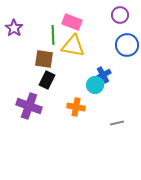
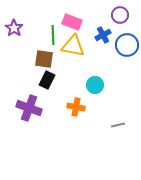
blue cross: moved 40 px up
purple cross: moved 2 px down
gray line: moved 1 px right, 2 px down
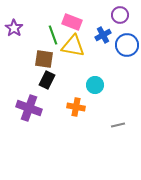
green line: rotated 18 degrees counterclockwise
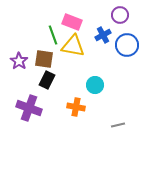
purple star: moved 5 px right, 33 px down
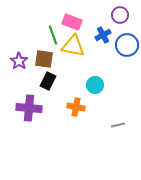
black rectangle: moved 1 px right, 1 px down
purple cross: rotated 15 degrees counterclockwise
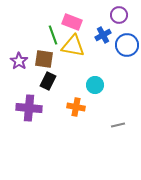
purple circle: moved 1 px left
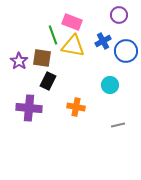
blue cross: moved 6 px down
blue circle: moved 1 px left, 6 px down
brown square: moved 2 px left, 1 px up
cyan circle: moved 15 px right
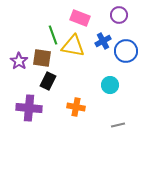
pink rectangle: moved 8 px right, 4 px up
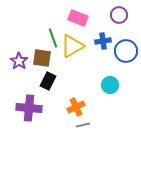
pink rectangle: moved 2 px left
green line: moved 3 px down
blue cross: rotated 21 degrees clockwise
yellow triangle: moved 1 px left; rotated 40 degrees counterclockwise
orange cross: rotated 36 degrees counterclockwise
gray line: moved 35 px left
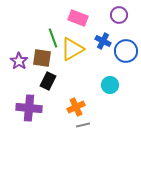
blue cross: rotated 35 degrees clockwise
yellow triangle: moved 3 px down
